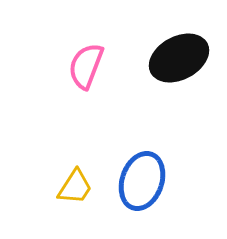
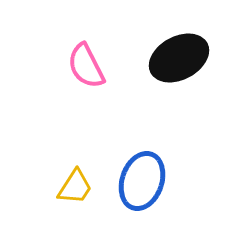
pink semicircle: rotated 48 degrees counterclockwise
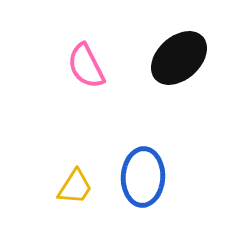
black ellipse: rotated 14 degrees counterclockwise
blue ellipse: moved 1 px right, 4 px up; rotated 16 degrees counterclockwise
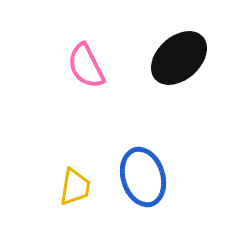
blue ellipse: rotated 20 degrees counterclockwise
yellow trapezoid: rotated 24 degrees counterclockwise
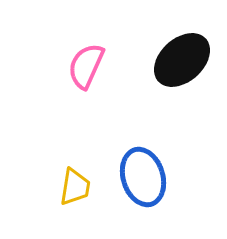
black ellipse: moved 3 px right, 2 px down
pink semicircle: rotated 51 degrees clockwise
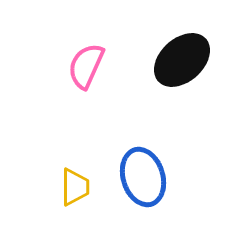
yellow trapezoid: rotated 9 degrees counterclockwise
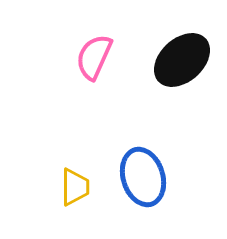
pink semicircle: moved 8 px right, 9 px up
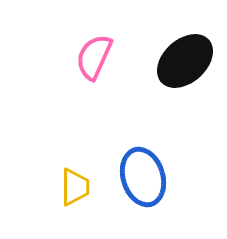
black ellipse: moved 3 px right, 1 px down
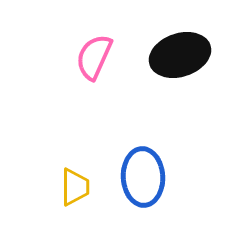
black ellipse: moved 5 px left, 6 px up; rotated 24 degrees clockwise
blue ellipse: rotated 14 degrees clockwise
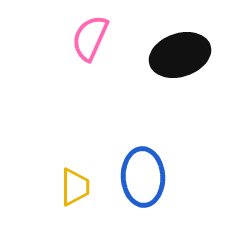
pink semicircle: moved 4 px left, 19 px up
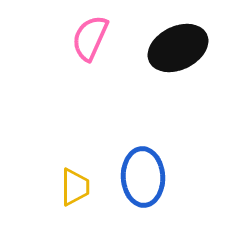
black ellipse: moved 2 px left, 7 px up; rotated 8 degrees counterclockwise
